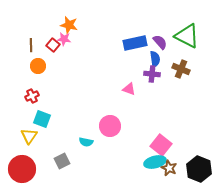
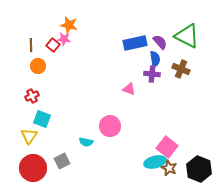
pink square: moved 6 px right, 2 px down
red circle: moved 11 px right, 1 px up
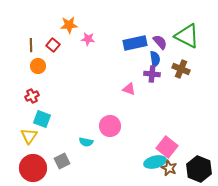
orange star: rotated 18 degrees counterclockwise
pink star: moved 24 px right
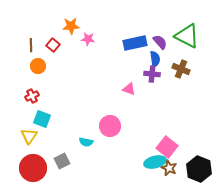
orange star: moved 2 px right, 1 px down
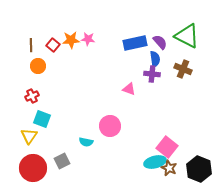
orange star: moved 14 px down
brown cross: moved 2 px right
